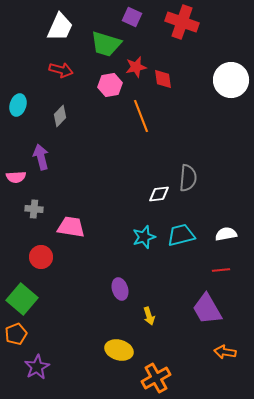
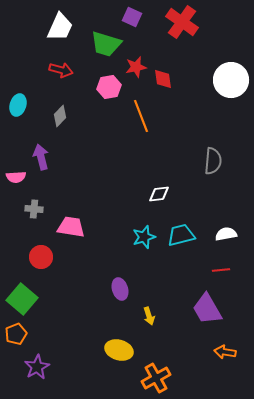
red cross: rotated 16 degrees clockwise
pink hexagon: moved 1 px left, 2 px down
gray semicircle: moved 25 px right, 17 px up
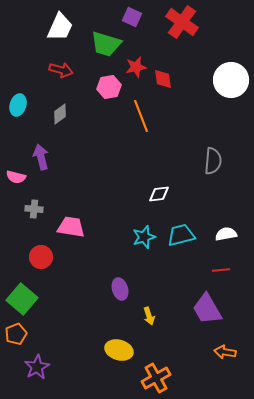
gray diamond: moved 2 px up; rotated 10 degrees clockwise
pink semicircle: rotated 18 degrees clockwise
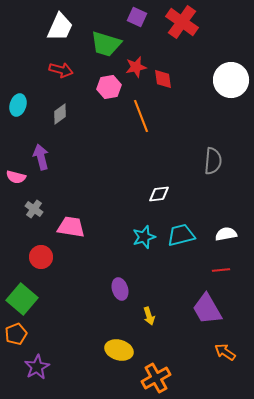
purple square: moved 5 px right
gray cross: rotated 30 degrees clockwise
orange arrow: rotated 25 degrees clockwise
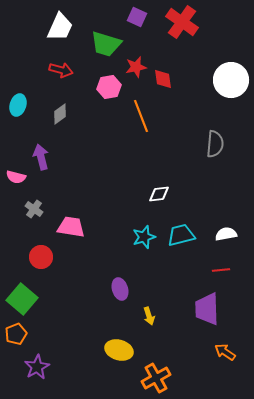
gray semicircle: moved 2 px right, 17 px up
purple trapezoid: rotated 28 degrees clockwise
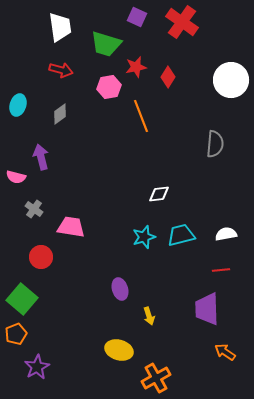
white trapezoid: rotated 32 degrees counterclockwise
red diamond: moved 5 px right, 2 px up; rotated 40 degrees clockwise
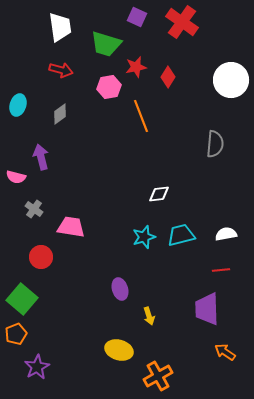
orange cross: moved 2 px right, 2 px up
